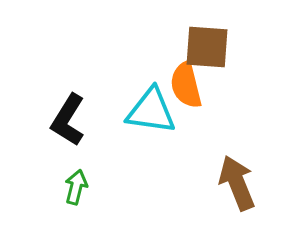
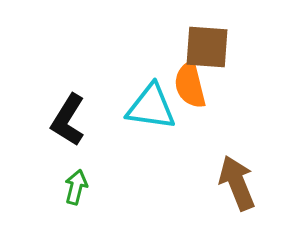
orange semicircle: moved 4 px right
cyan triangle: moved 4 px up
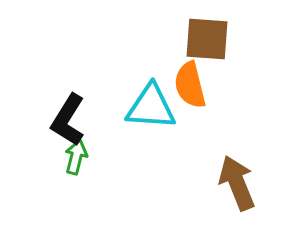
brown square: moved 8 px up
cyan triangle: rotated 4 degrees counterclockwise
green arrow: moved 30 px up
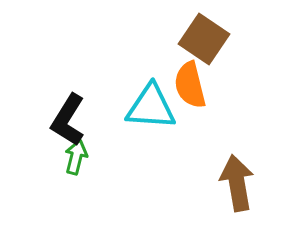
brown square: moved 3 px left; rotated 30 degrees clockwise
brown arrow: rotated 12 degrees clockwise
